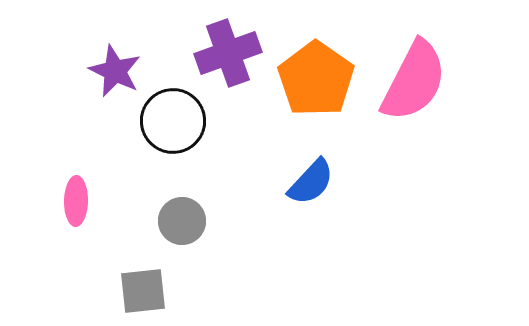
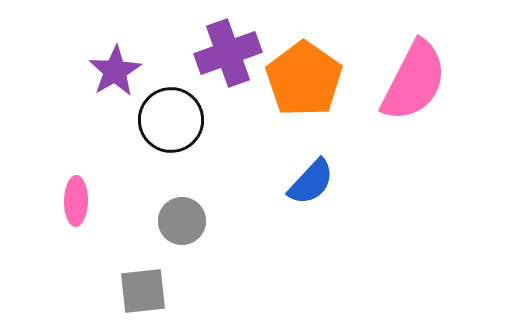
purple star: rotated 16 degrees clockwise
orange pentagon: moved 12 px left
black circle: moved 2 px left, 1 px up
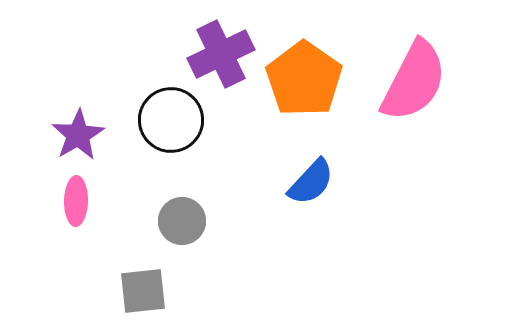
purple cross: moved 7 px left, 1 px down; rotated 6 degrees counterclockwise
purple star: moved 37 px left, 64 px down
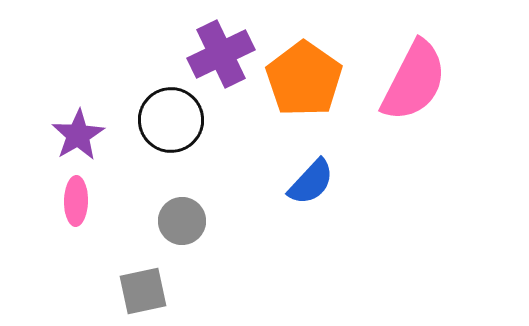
gray square: rotated 6 degrees counterclockwise
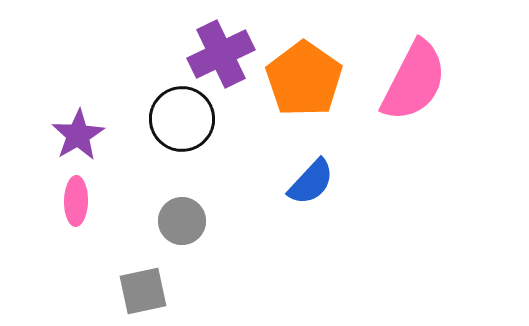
black circle: moved 11 px right, 1 px up
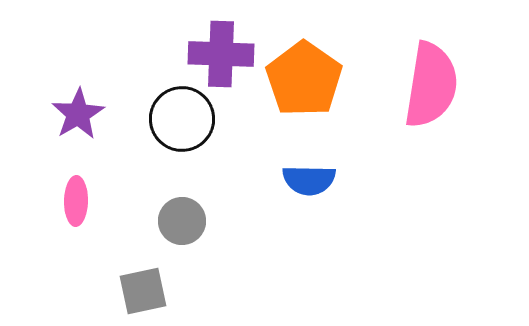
purple cross: rotated 28 degrees clockwise
pink semicircle: moved 17 px right, 4 px down; rotated 18 degrees counterclockwise
purple star: moved 21 px up
blue semicircle: moved 2 px left, 2 px up; rotated 48 degrees clockwise
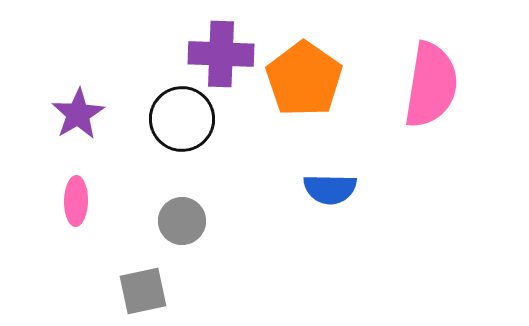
blue semicircle: moved 21 px right, 9 px down
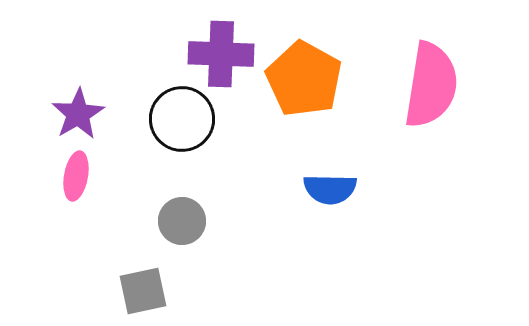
orange pentagon: rotated 6 degrees counterclockwise
pink ellipse: moved 25 px up; rotated 9 degrees clockwise
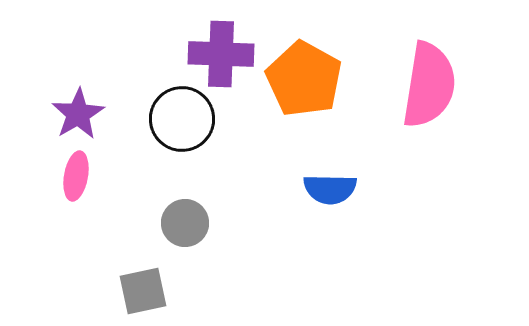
pink semicircle: moved 2 px left
gray circle: moved 3 px right, 2 px down
